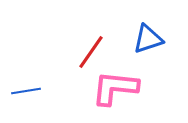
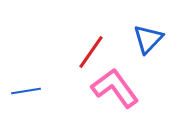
blue triangle: rotated 28 degrees counterclockwise
pink L-shape: rotated 48 degrees clockwise
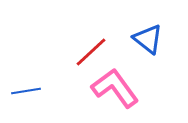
blue triangle: rotated 36 degrees counterclockwise
red line: rotated 12 degrees clockwise
